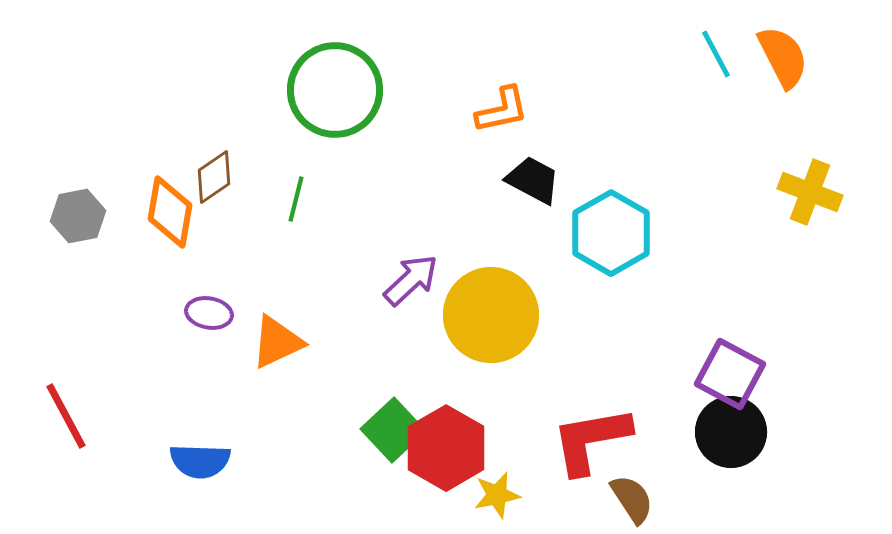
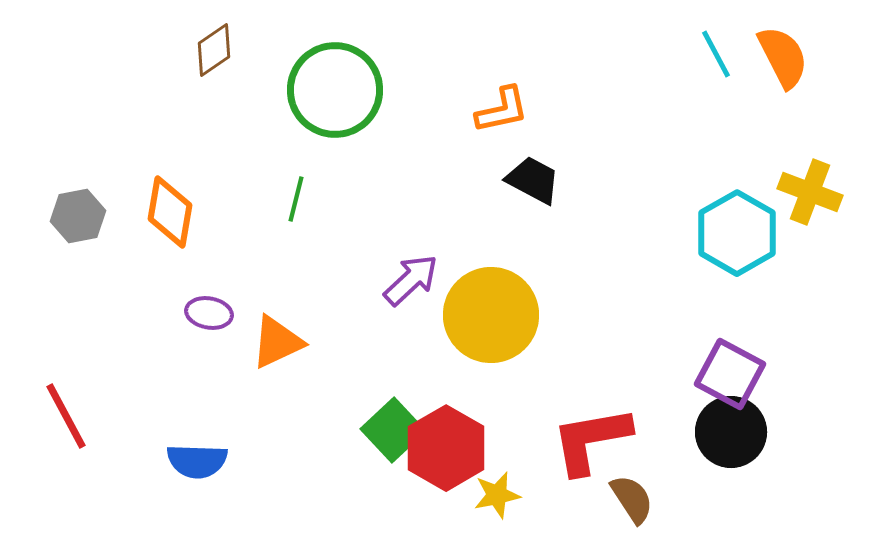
brown diamond: moved 127 px up
cyan hexagon: moved 126 px right
blue semicircle: moved 3 px left
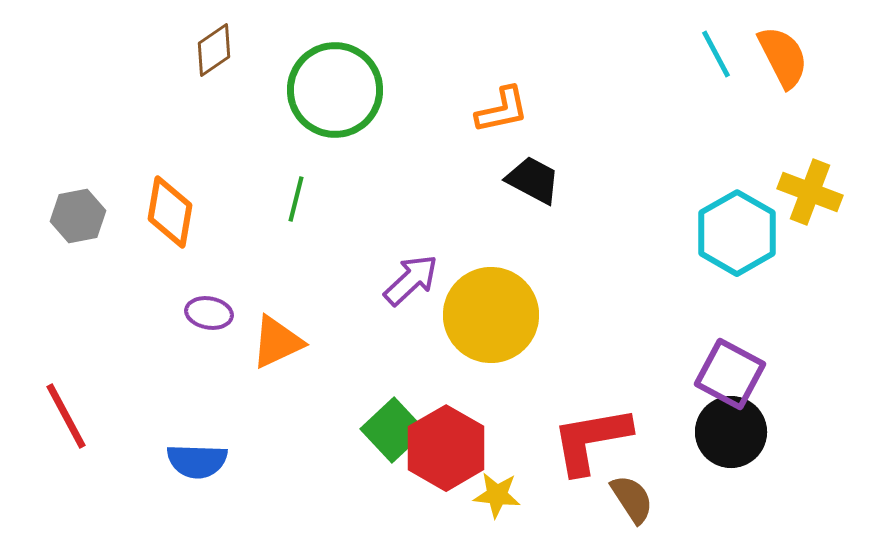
yellow star: rotated 18 degrees clockwise
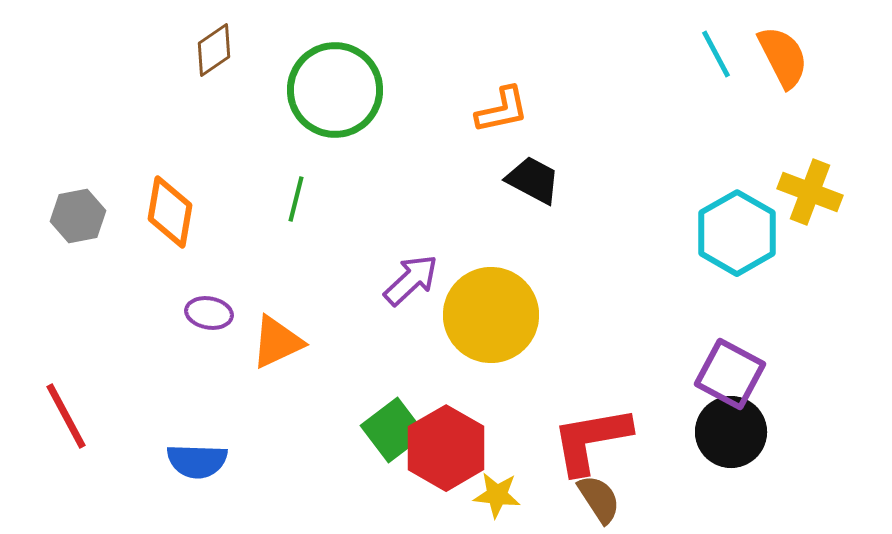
green square: rotated 6 degrees clockwise
brown semicircle: moved 33 px left
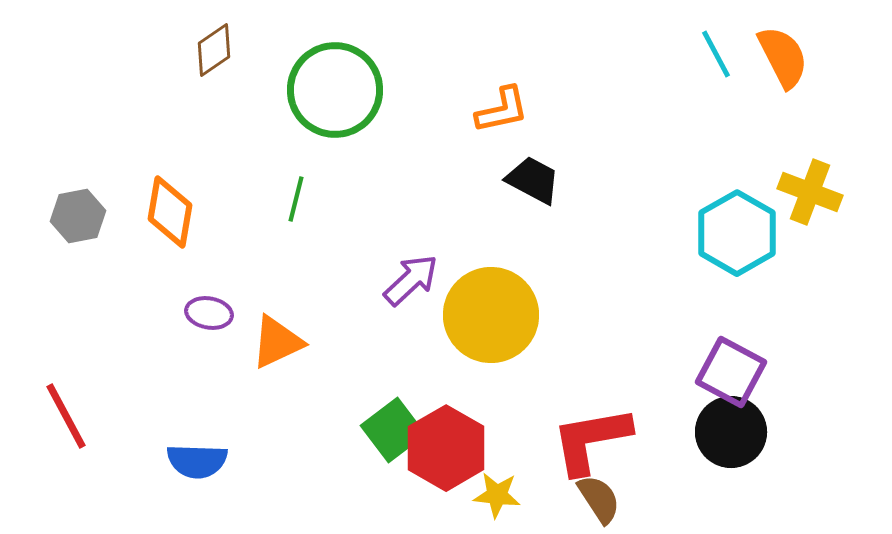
purple square: moved 1 px right, 2 px up
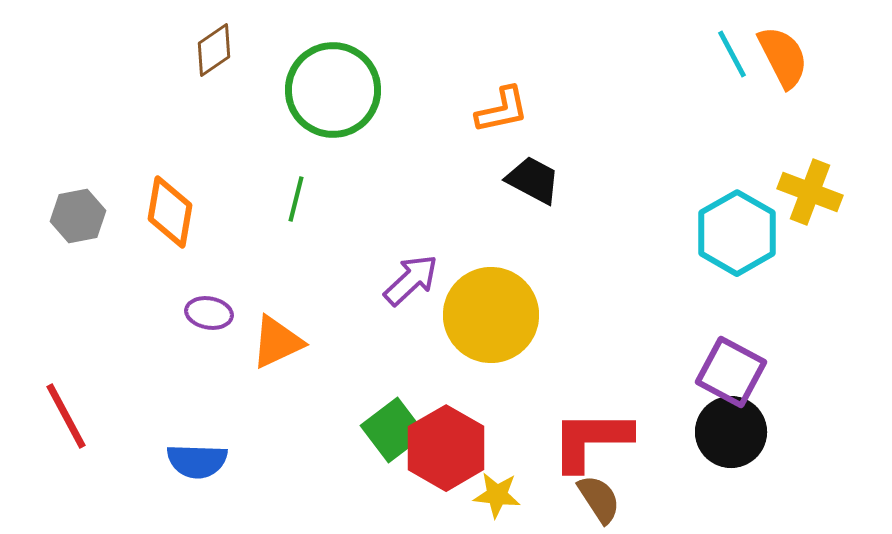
cyan line: moved 16 px right
green circle: moved 2 px left
red L-shape: rotated 10 degrees clockwise
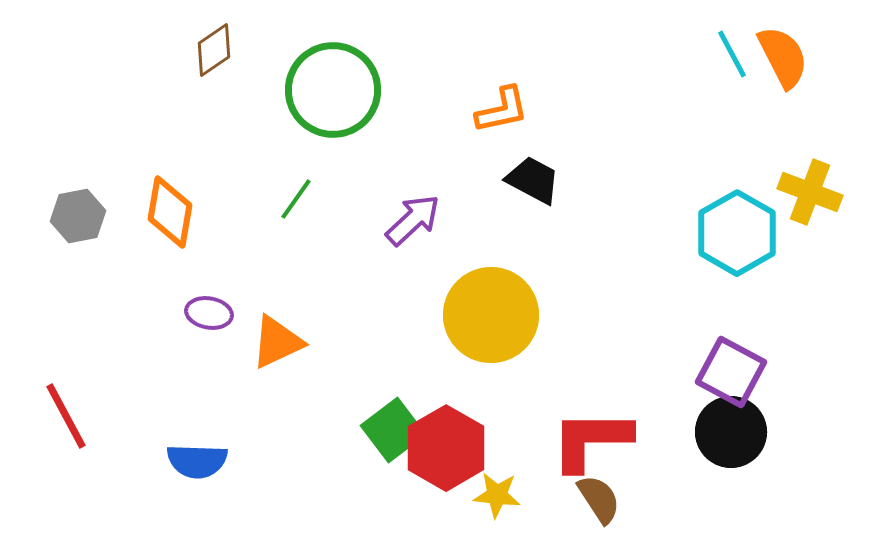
green line: rotated 21 degrees clockwise
purple arrow: moved 2 px right, 60 px up
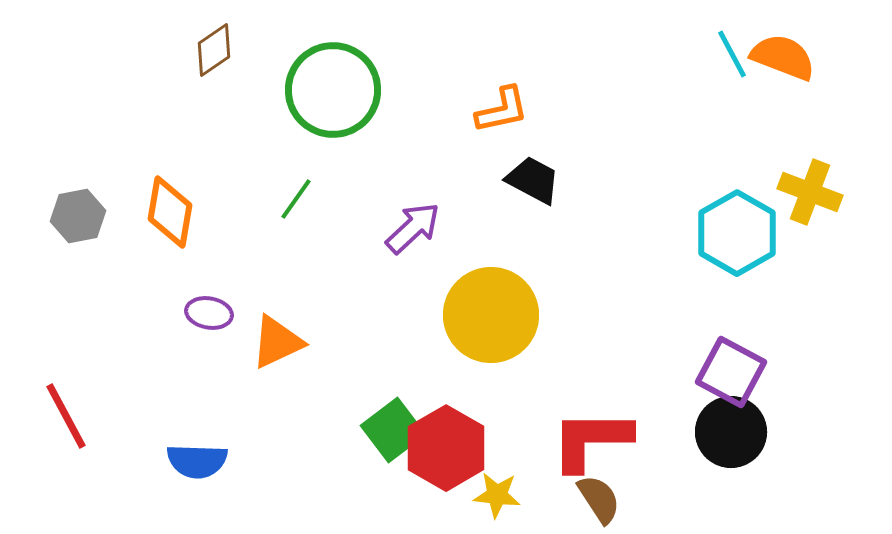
orange semicircle: rotated 42 degrees counterclockwise
purple arrow: moved 8 px down
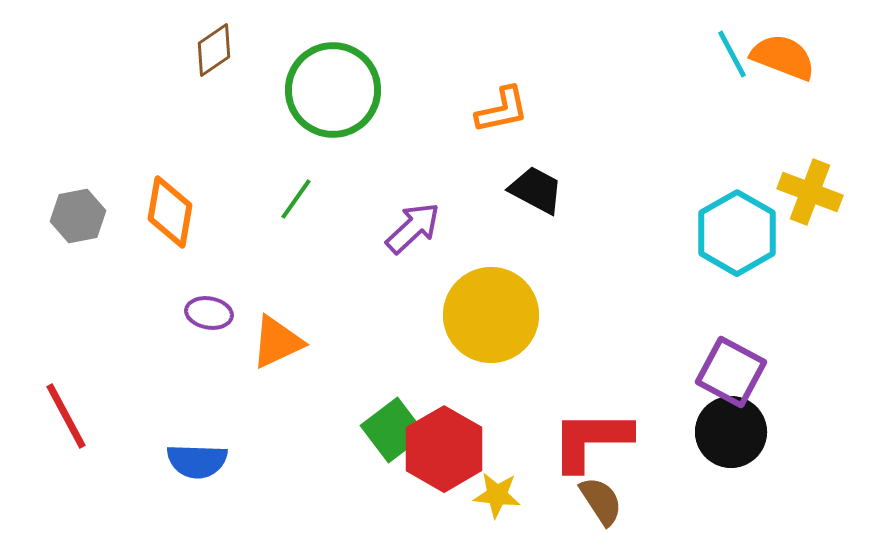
black trapezoid: moved 3 px right, 10 px down
red hexagon: moved 2 px left, 1 px down
brown semicircle: moved 2 px right, 2 px down
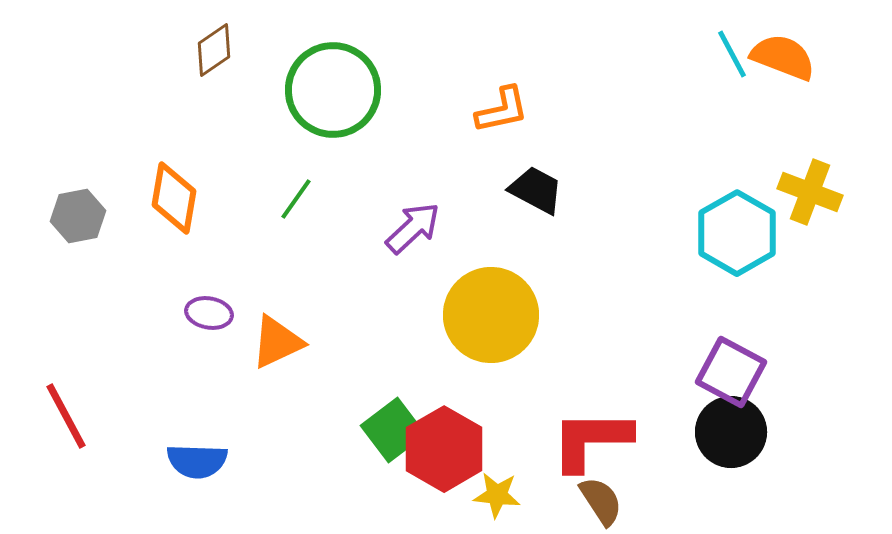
orange diamond: moved 4 px right, 14 px up
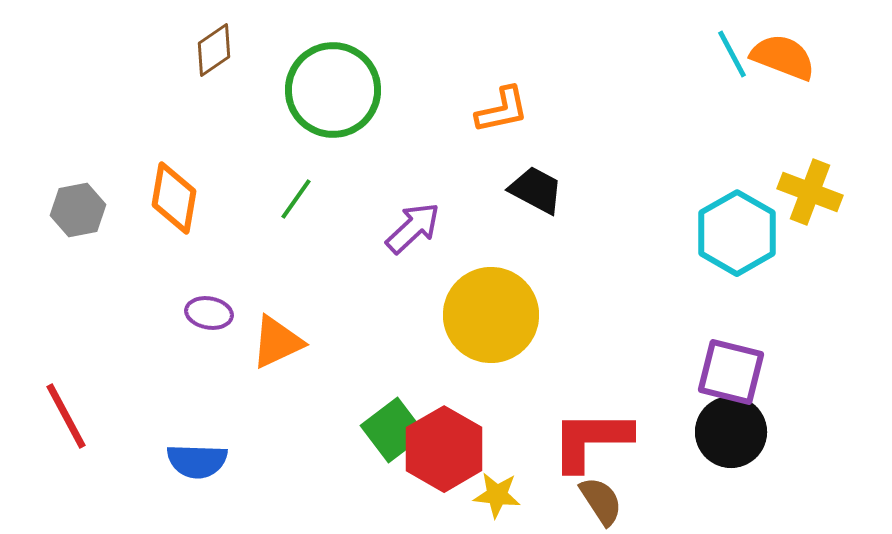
gray hexagon: moved 6 px up
purple square: rotated 14 degrees counterclockwise
